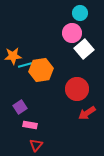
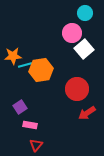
cyan circle: moved 5 px right
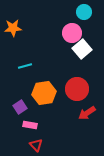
cyan circle: moved 1 px left, 1 px up
white square: moved 2 px left
orange star: moved 28 px up
cyan line: moved 1 px down
orange hexagon: moved 3 px right, 23 px down
red triangle: rotated 24 degrees counterclockwise
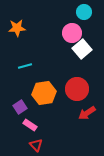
orange star: moved 4 px right
pink rectangle: rotated 24 degrees clockwise
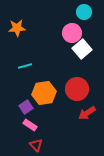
purple square: moved 6 px right
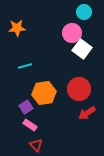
white square: rotated 12 degrees counterclockwise
red circle: moved 2 px right
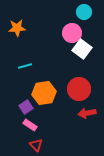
red arrow: rotated 24 degrees clockwise
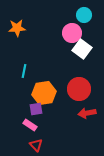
cyan circle: moved 3 px down
cyan line: moved 1 px left, 5 px down; rotated 64 degrees counterclockwise
purple square: moved 10 px right, 2 px down; rotated 24 degrees clockwise
